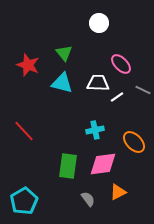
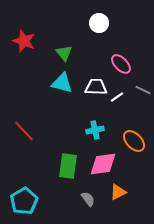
red star: moved 4 px left, 24 px up
white trapezoid: moved 2 px left, 4 px down
orange ellipse: moved 1 px up
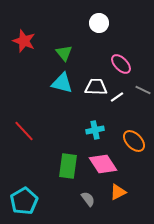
pink diamond: rotated 64 degrees clockwise
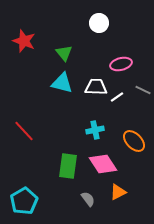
pink ellipse: rotated 60 degrees counterclockwise
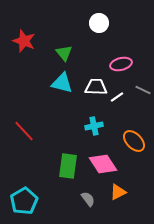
cyan cross: moved 1 px left, 4 px up
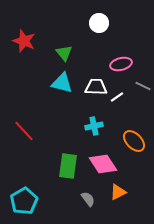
gray line: moved 4 px up
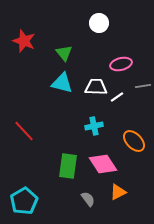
gray line: rotated 35 degrees counterclockwise
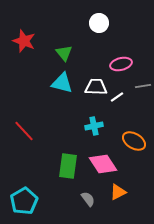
orange ellipse: rotated 15 degrees counterclockwise
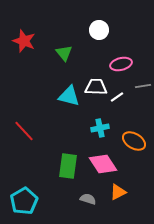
white circle: moved 7 px down
cyan triangle: moved 7 px right, 13 px down
cyan cross: moved 6 px right, 2 px down
gray semicircle: rotated 35 degrees counterclockwise
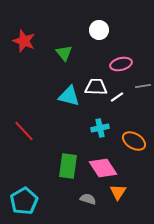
pink diamond: moved 4 px down
orange triangle: rotated 30 degrees counterclockwise
